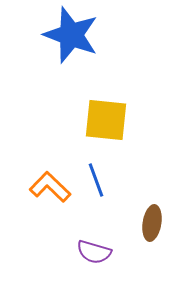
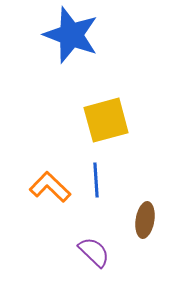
yellow square: rotated 21 degrees counterclockwise
blue line: rotated 16 degrees clockwise
brown ellipse: moved 7 px left, 3 px up
purple semicircle: rotated 152 degrees counterclockwise
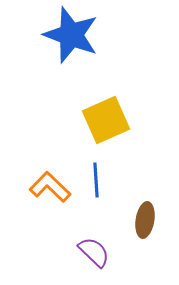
yellow square: rotated 9 degrees counterclockwise
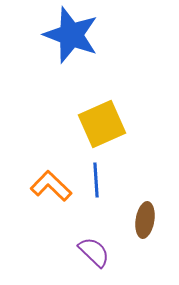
yellow square: moved 4 px left, 4 px down
orange L-shape: moved 1 px right, 1 px up
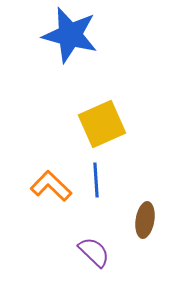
blue star: moved 1 px left; rotated 6 degrees counterclockwise
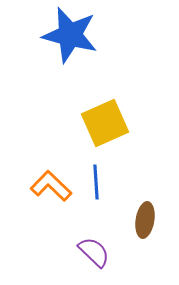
yellow square: moved 3 px right, 1 px up
blue line: moved 2 px down
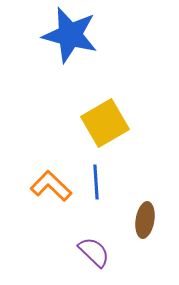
yellow square: rotated 6 degrees counterclockwise
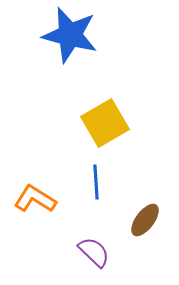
orange L-shape: moved 16 px left, 13 px down; rotated 12 degrees counterclockwise
brown ellipse: rotated 28 degrees clockwise
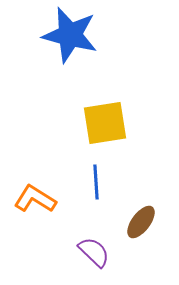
yellow square: rotated 21 degrees clockwise
brown ellipse: moved 4 px left, 2 px down
